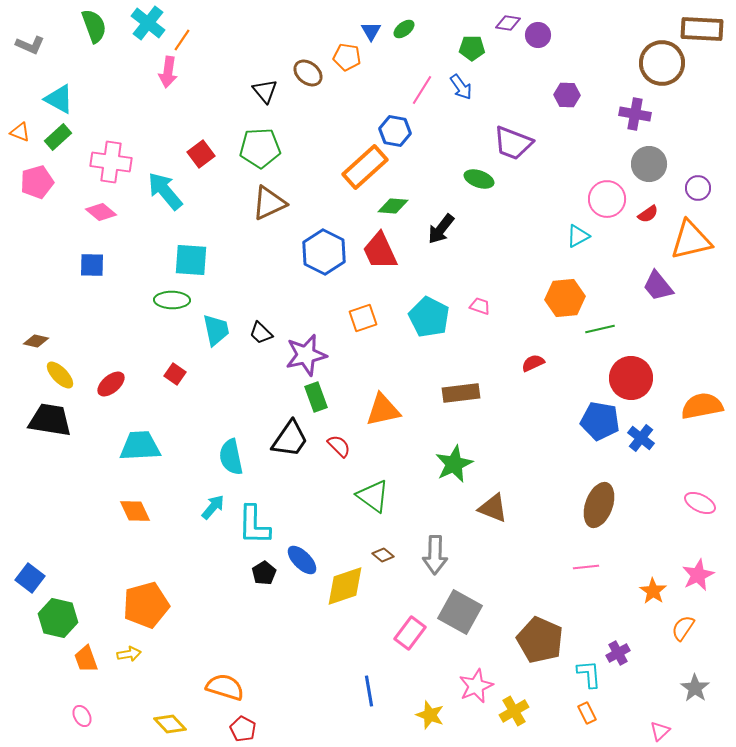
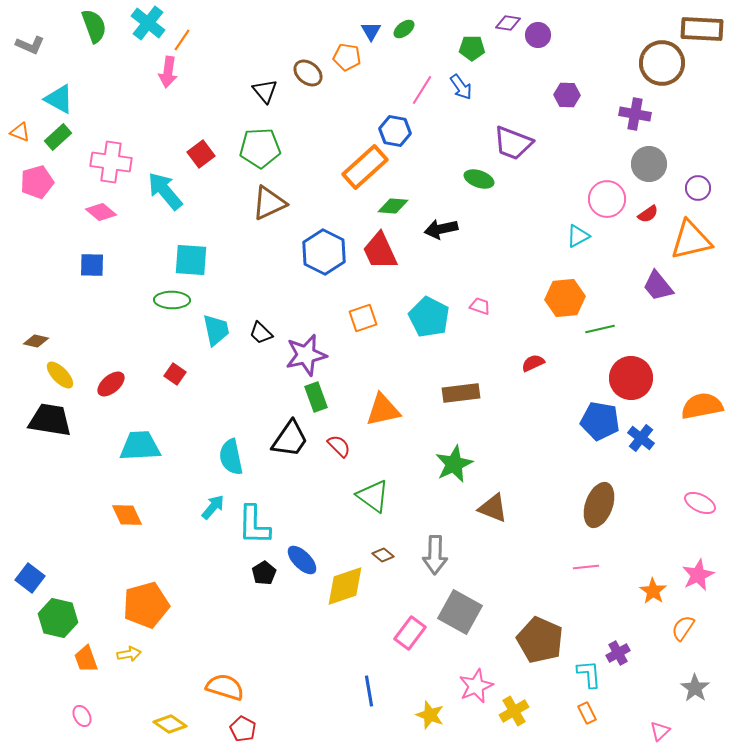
black arrow at (441, 229): rotated 40 degrees clockwise
orange diamond at (135, 511): moved 8 px left, 4 px down
yellow diamond at (170, 724): rotated 12 degrees counterclockwise
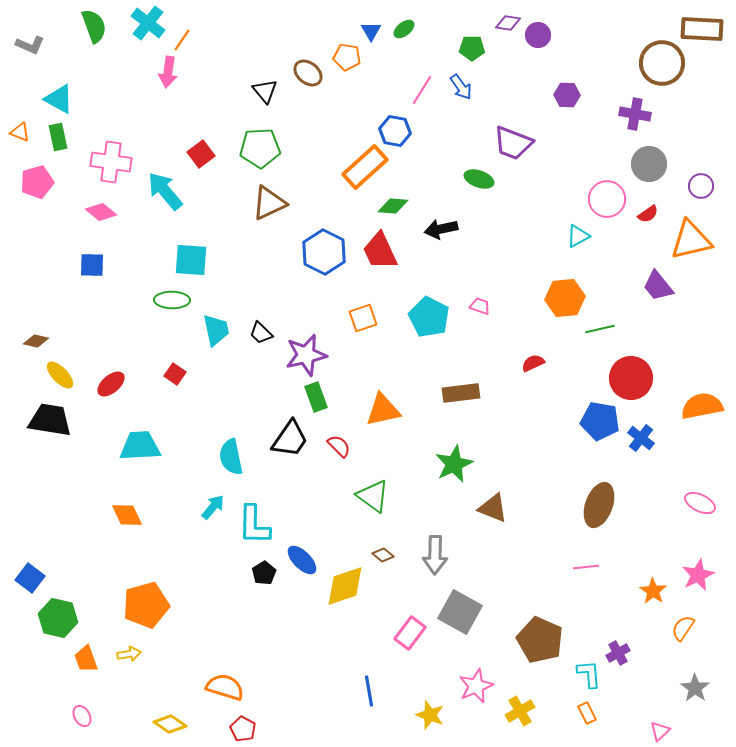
green rectangle at (58, 137): rotated 60 degrees counterclockwise
purple circle at (698, 188): moved 3 px right, 2 px up
yellow cross at (514, 711): moved 6 px right
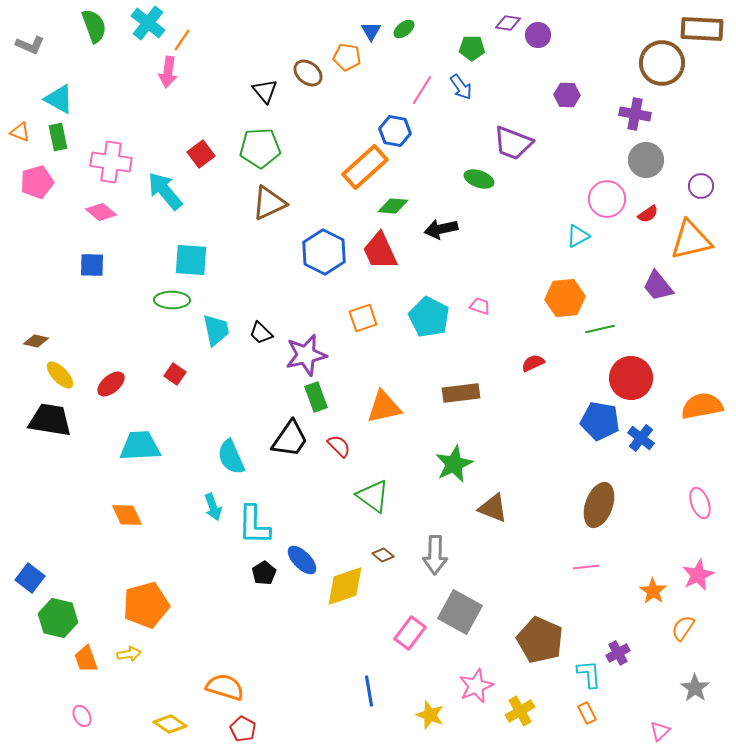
gray circle at (649, 164): moved 3 px left, 4 px up
orange triangle at (383, 410): moved 1 px right, 3 px up
cyan semicircle at (231, 457): rotated 12 degrees counterclockwise
pink ellipse at (700, 503): rotated 44 degrees clockwise
cyan arrow at (213, 507): rotated 120 degrees clockwise
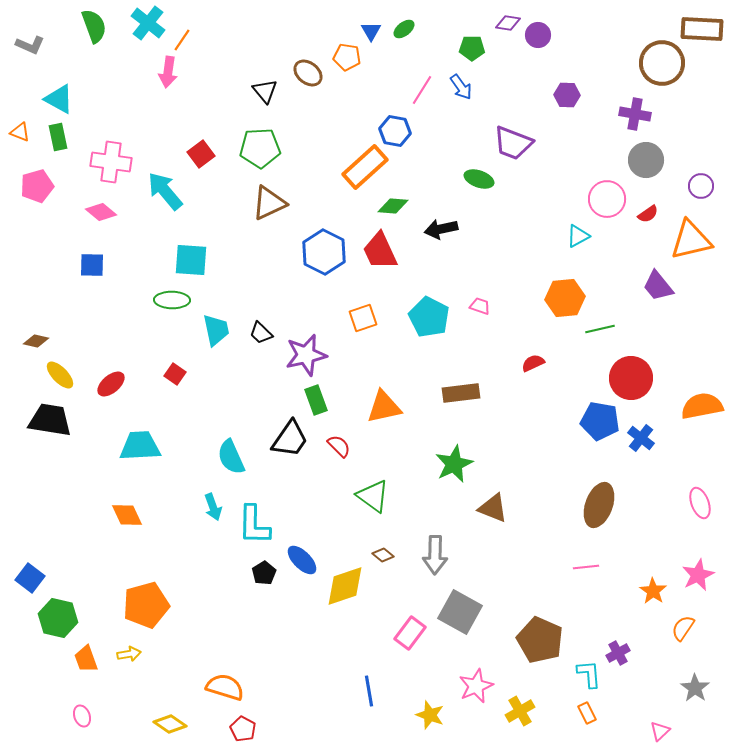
pink pentagon at (37, 182): moved 4 px down
green rectangle at (316, 397): moved 3 px down
pink ellipse at (82, 716): rotated 10 degrees clockwise
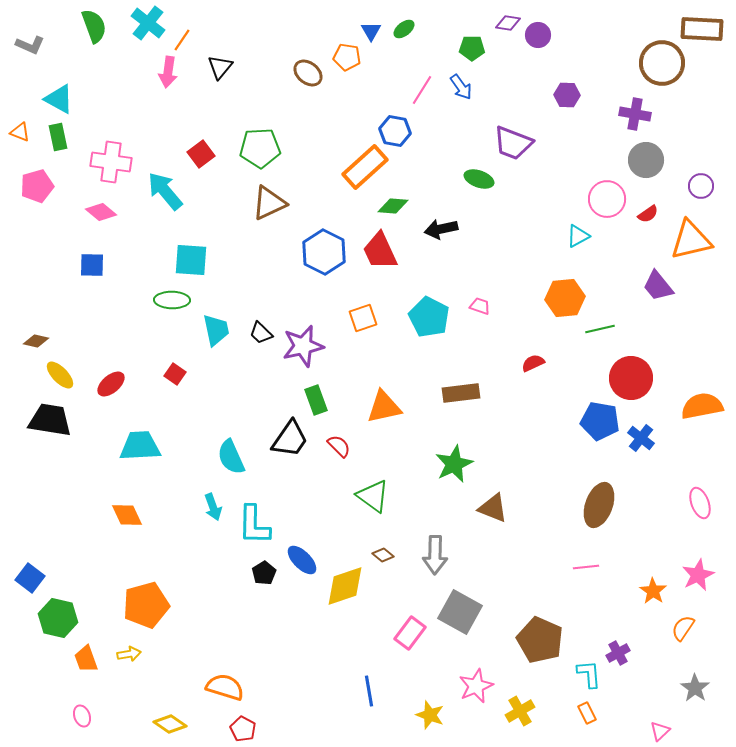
black triangle at (265, 91): moved 45 px left, 24 px up; rotated 20 degrees clockwise
purple star at (306, 355): moved 3 px left, 9 px up
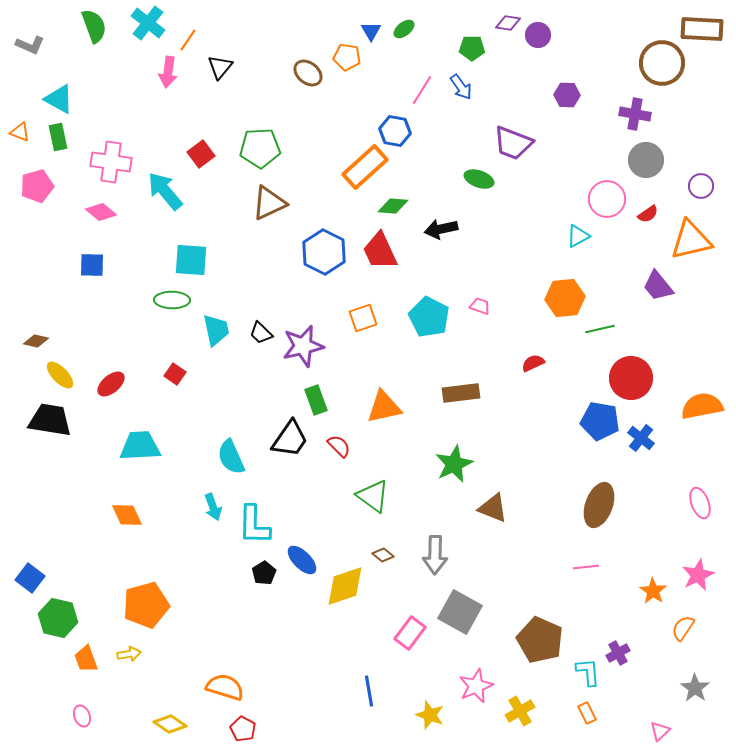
orange line at (182, 40): moved 6 px right
cyan L-shape at (589, 674): moved 1 px left, 2 px up
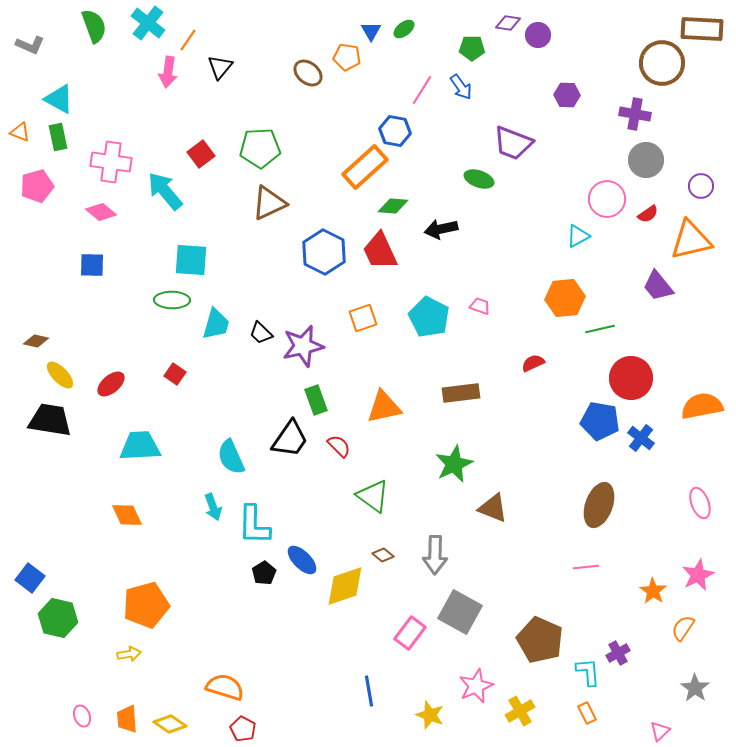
cyan trapezoid at (216, 330): moved 6 px up; rotated 28 degrees clockwise
orange trapezoid at (86, 659): moved 41 px right, 60 px down; rotated 16 degrees clockwise
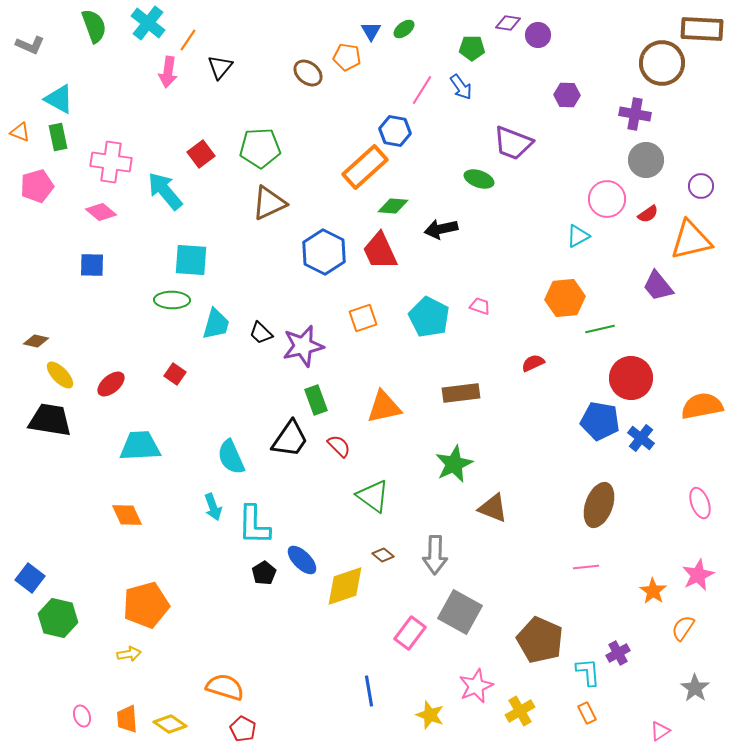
pink triangle at (660, 731): rotated 10 degrees clockwise
